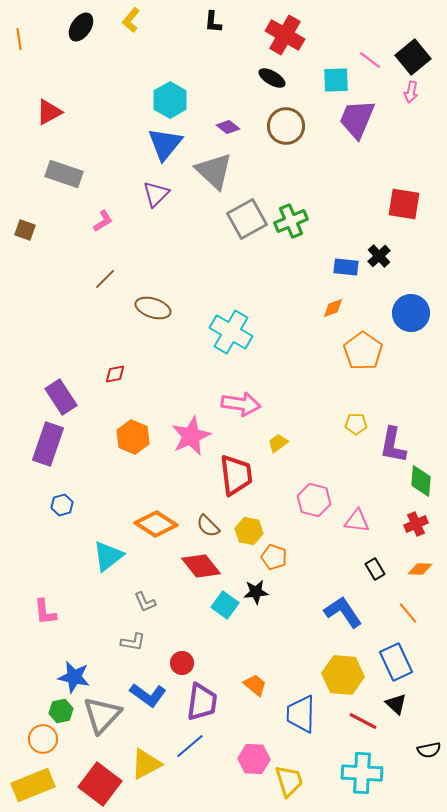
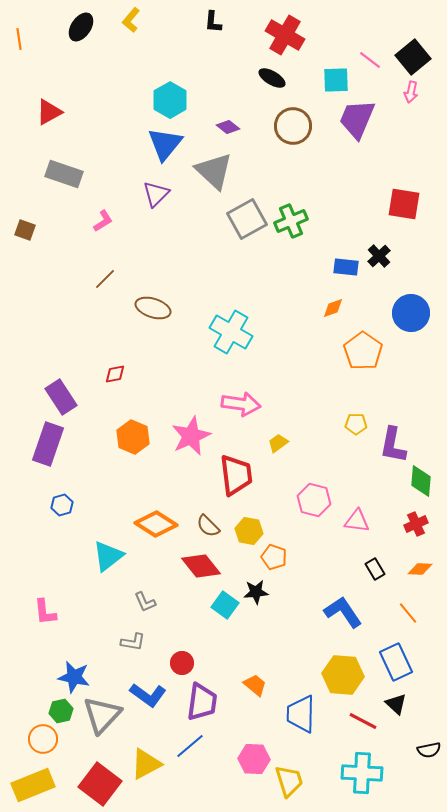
brown circle at (286, 126): moved 7 px right
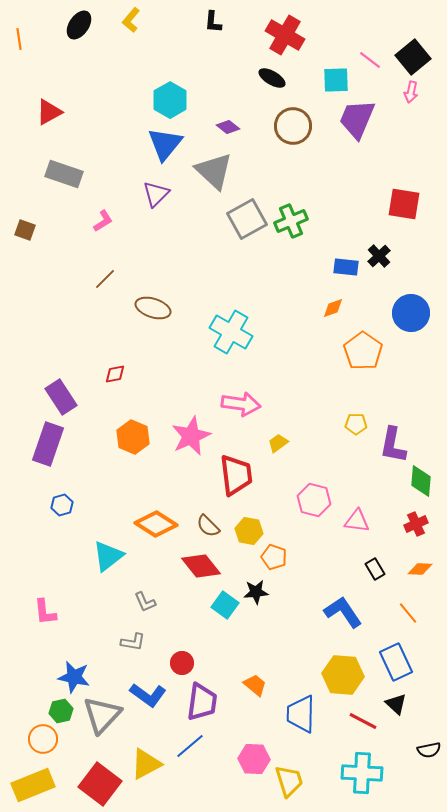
black ellipse at (81, 27): moved 2 px left, 2 px up
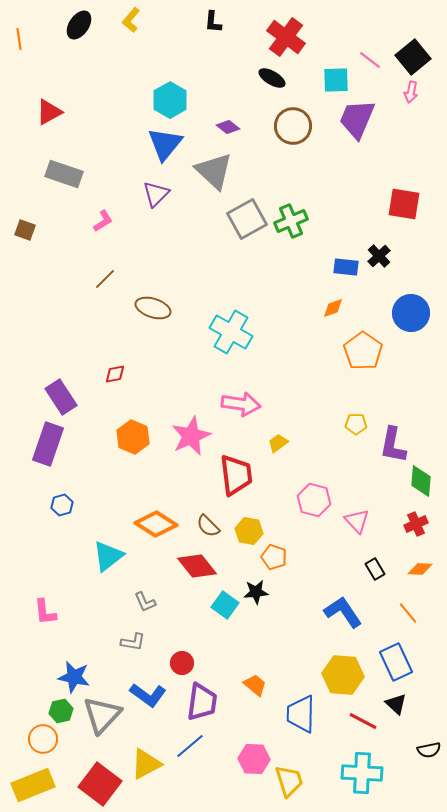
red cross at (285, 35): moved 1 px right, 2 px down; rotated 6 degrees clockwise
pink triangle at (357, 521): rotated 40 degrees clockwise
red diamond at (201, 566): moved 4 px left
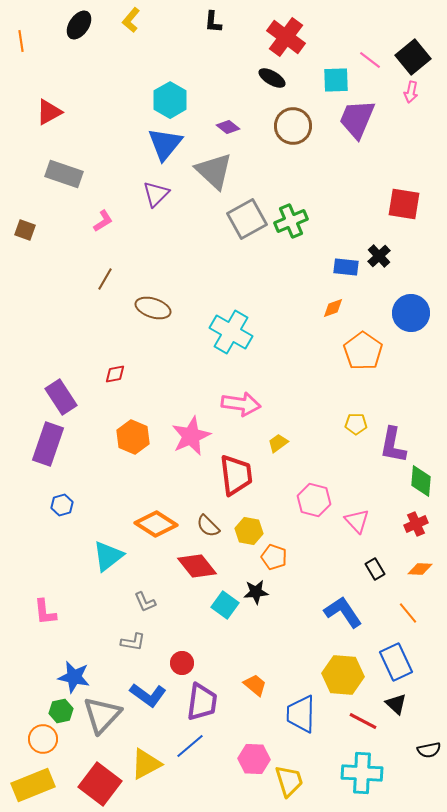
orange line at (19, 39): moved 2 px right, 2 px down
brown line at (105, 279): rotated 15 degrees counterclockwise
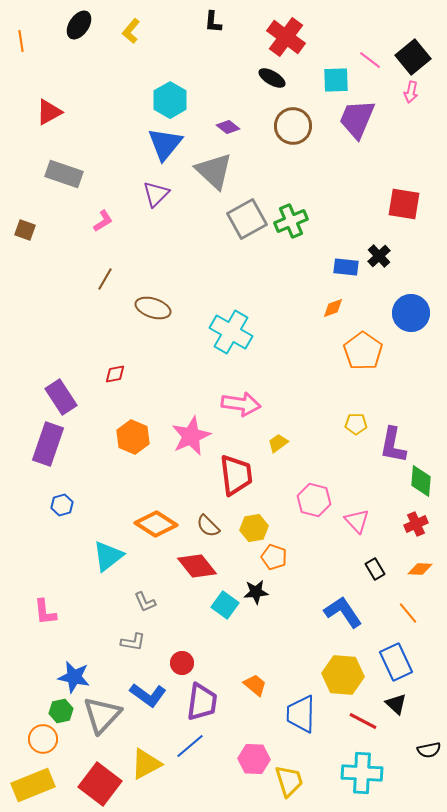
yellow L-shape at (131, 20): moved 11 px down
yellow hexagon at (249, 531): moved 5 px right, 3 px up; rotated 20 degrees counterclockwise
